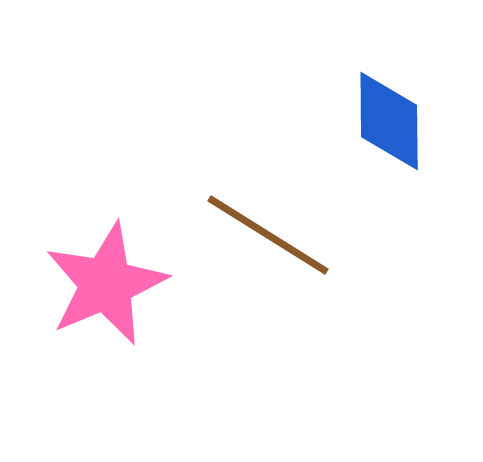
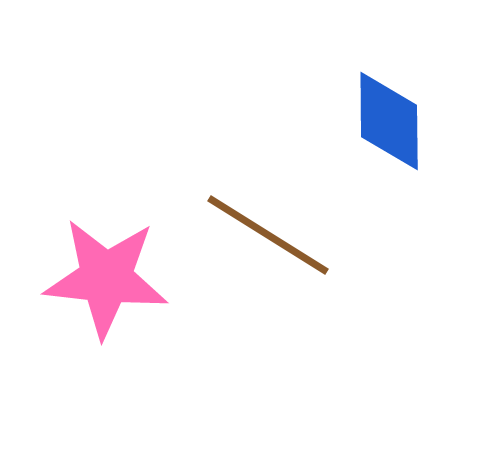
pink star: moved 6 px up; rotated 29 degrees clockwise
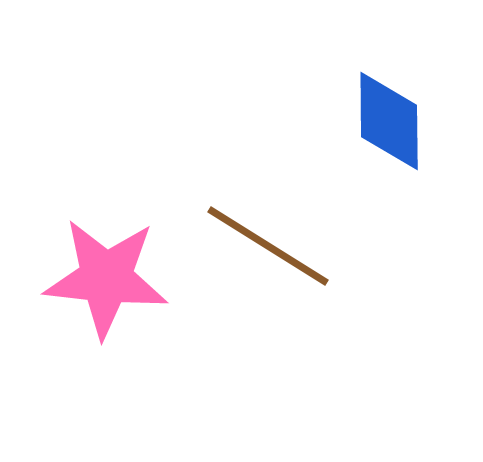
brown line: moved 11 px down
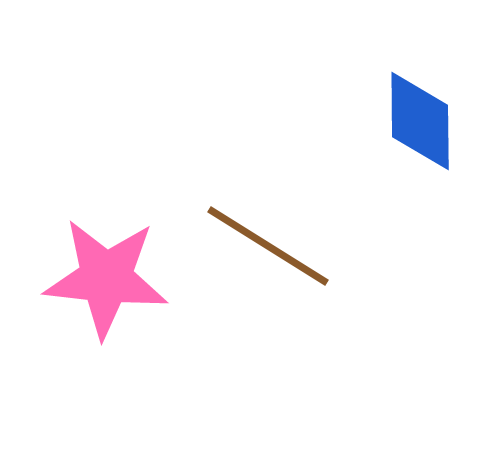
blue diamond: moved 31 px right
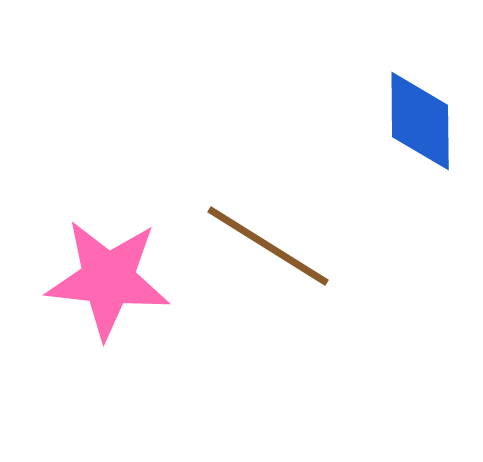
pink star: moved 2 px right, 1 px down
